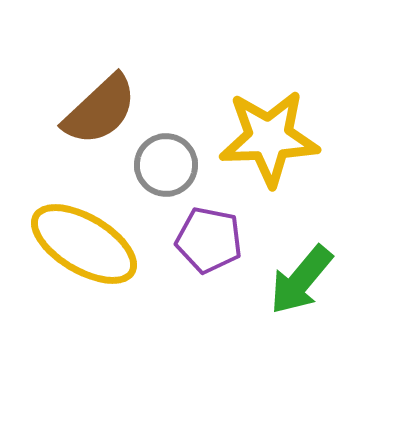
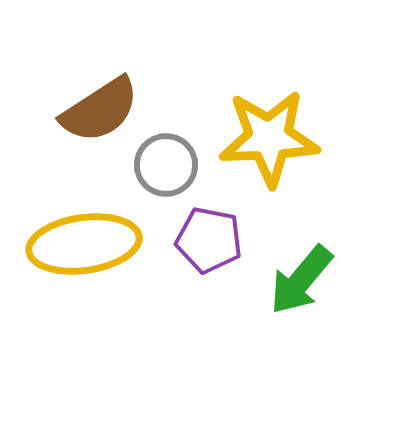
brown semicircle: rotated 10 degrees clockwise
yellow ellipse: rotated 39 degrees counterclockwise
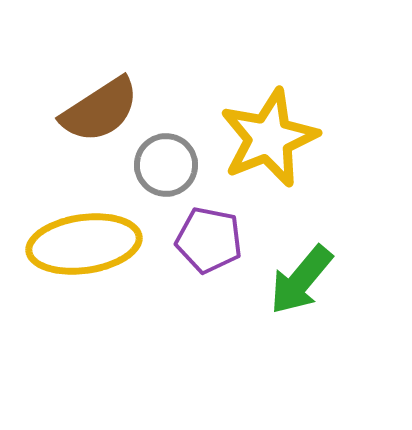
yellow star: rotated 20 degrees counterclockwise
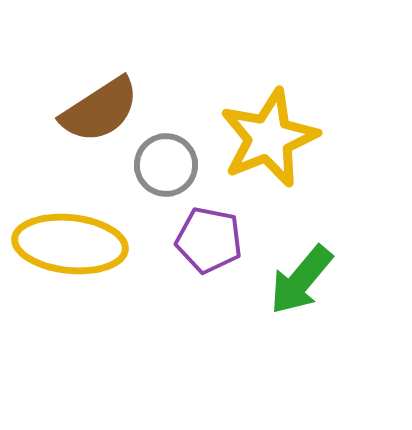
yellow ellipse: moved 14 px left; rotated 14 degrees clockwise
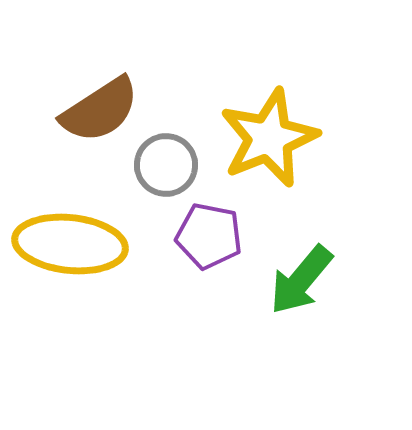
purple pentagon: moved 4 px up
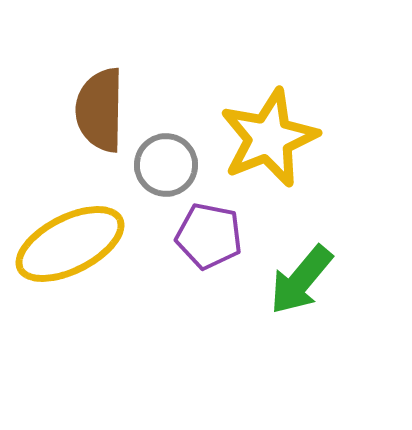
brown semicircle: rotated 124 degrees clockwise
yellow ellipse: rotated 33 degrees counterclockwise
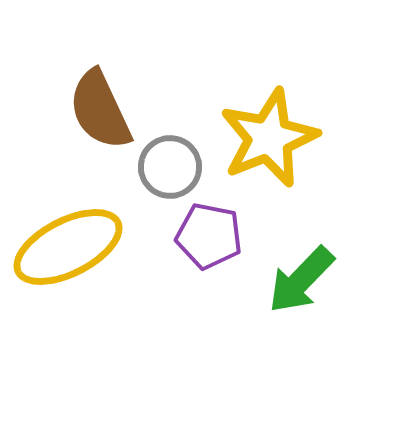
brown semicircle: rotated 26 degrees counterclockwise
gray circle: moved 4 px right, 2 px down
yellow ellipse: moved 2 px left, 3 px down
green arrow: rotated 4 degrees clockwise
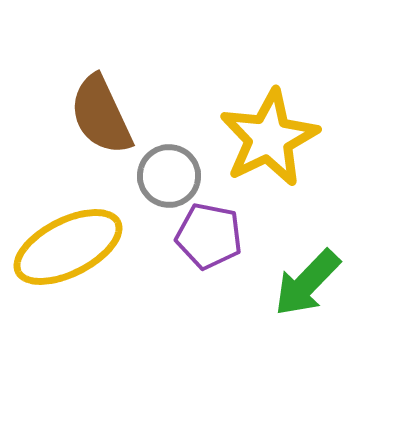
brown semicircle: moved 1 px right, 5 px down
yellow star: rotated 4 degrees counterclockwise
gray circle: moved 1 px left, 9 px down
green arrow: moved 6 px right, 3 px down
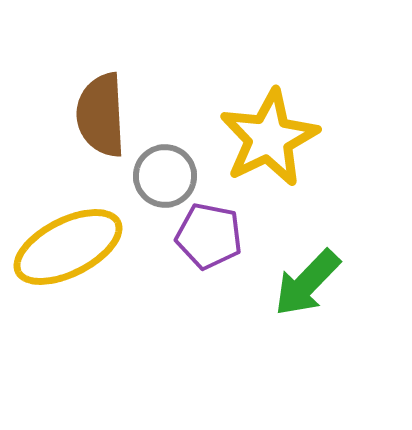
brown semicircle: rotated 22 degrees clockwise
gray circle: moved 4 px left
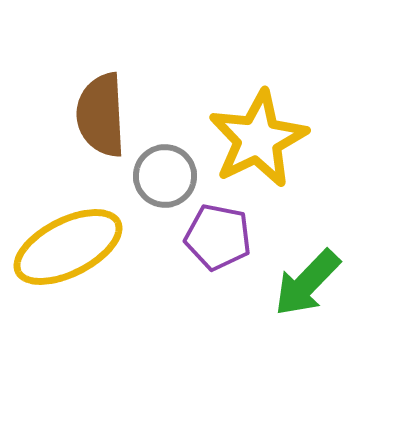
yellow star: moved 11 px left, 1 px down
purple pentagon: moved 9 px right, 1 px down
